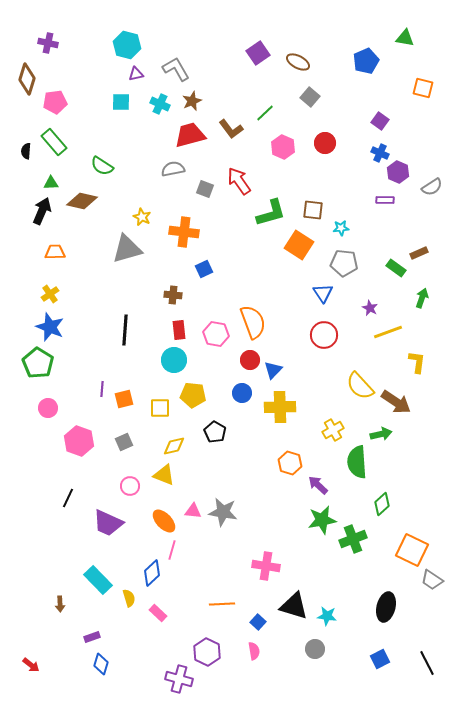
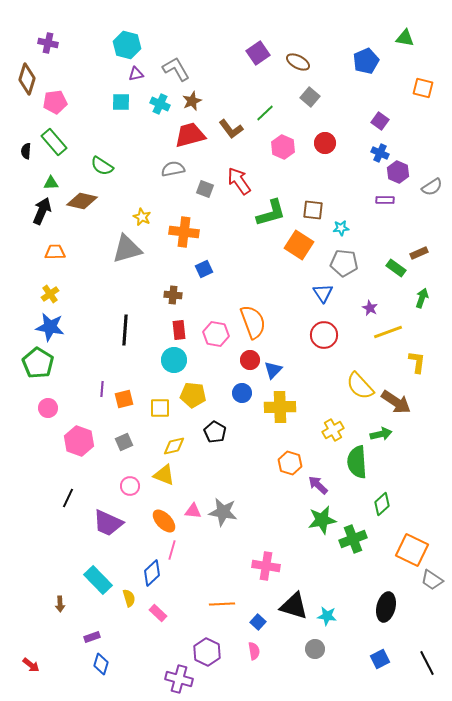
blue star at (50, 327): rotated 12 degrees counterclockwise
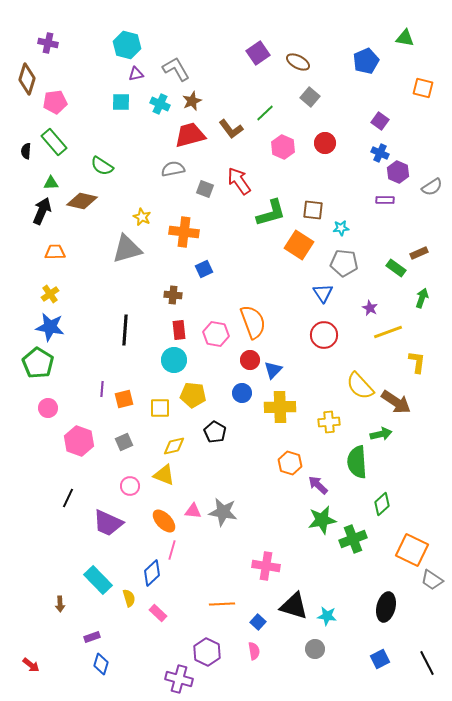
yellow cross at (333, 430): moved 4 px left, 8 px up; rotated 25 degrees clockwise
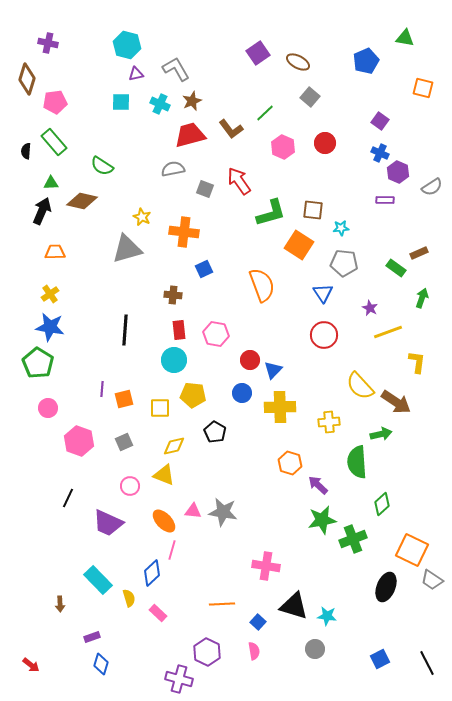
orange semicircle at (253, 322): moved 9 px right, 37 px up
black ellipse at (386, 607): moved 20 px up; rotated 8 degrees clockwise
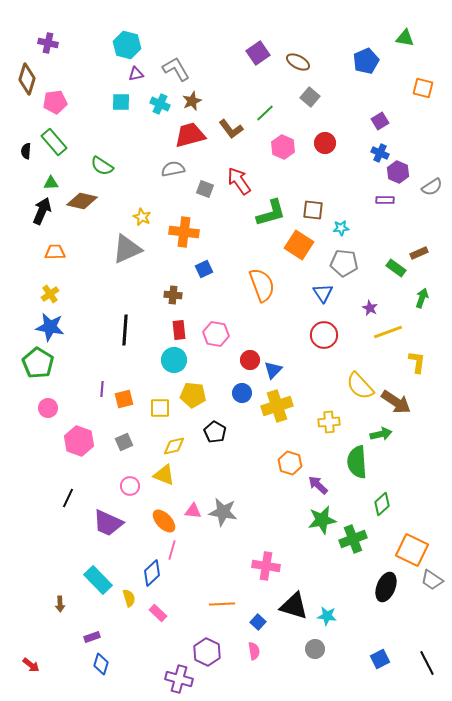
purple square at (380, 121): rotated 24 degrees clockwise
gray triangle at (127, 249): rotated 8 degrees counterclockwise
yellow cross at (280, 407): moved 3 px left, 1 px up; rotated 16 degrees counterclockwise
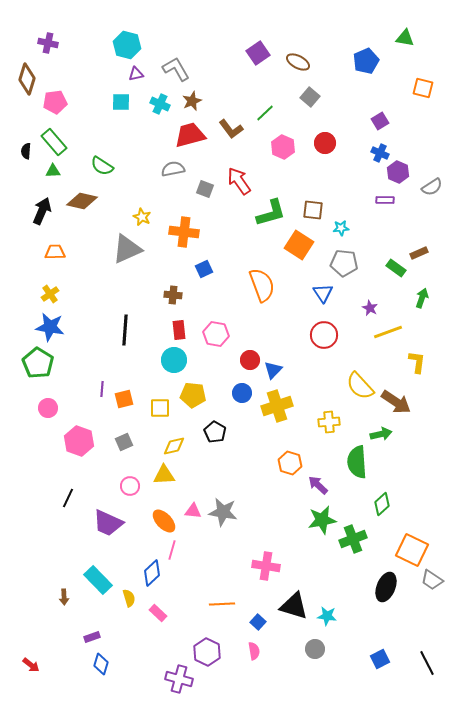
green triangle at (51, 183): moved 2 px right, 12 px up
yellow triangle at (164, 475): rotated 25 degrees counterclockwise
brown arrow at (60, 604): moved 4 px right, 7 px up
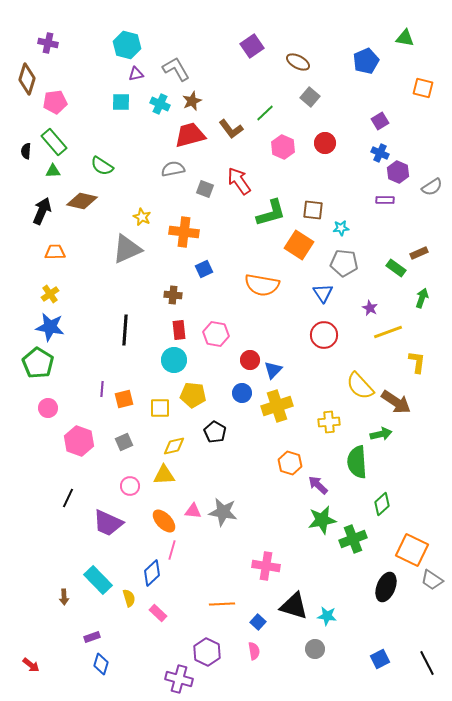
purple square at (258, 53): moved 6 px left, 7 px up
orange semicircle at (262, 285): rotated 120 degrees clockwise
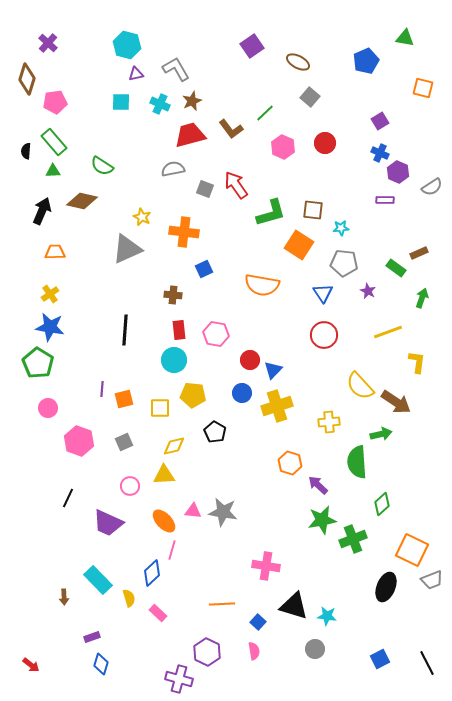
purple cross at (48, 43): rotated 30 degrees clockwise
red arrow at (239, 181): moved 3 px left, 4 px down
purple star at (370, 308): moved 2 px left, 17 px up
gray trapezoid at (432, 580): rotated 55 degrees counterclockwise
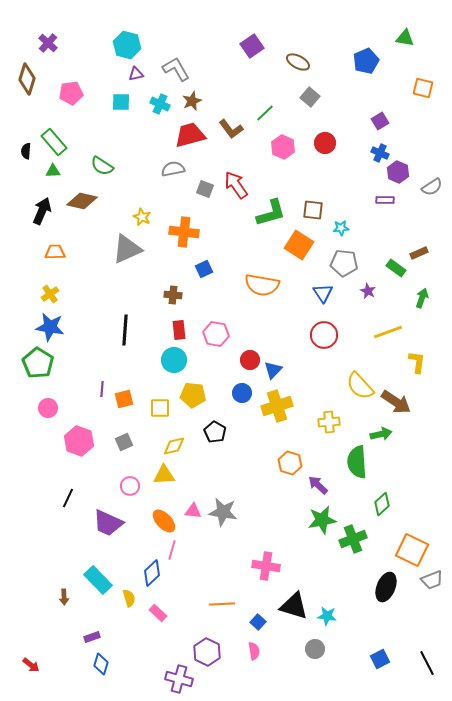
pink pentagon at (55, 102): moved 16 px right, 9 px up
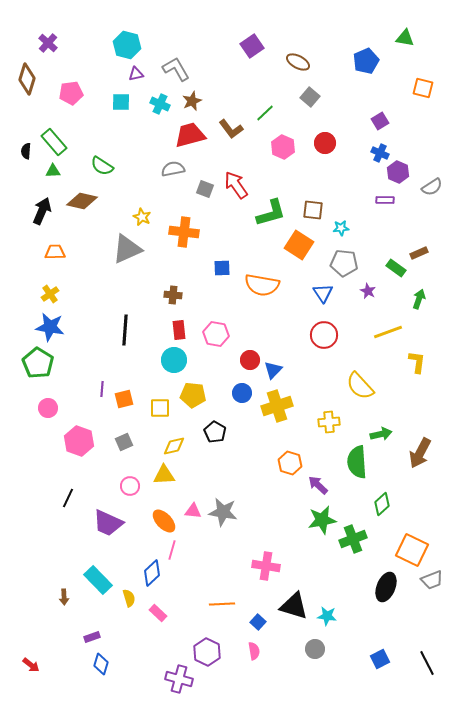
blue square at (204, 269): moved 18 px right, 1 px up; rotated 24 degrees clockwise
green arrow at (422, 298): moved 3 px left, 1 px down
brown arrow at (396, 402): moved 24 px right, 51 px down; rotated 84 degrees clockwise
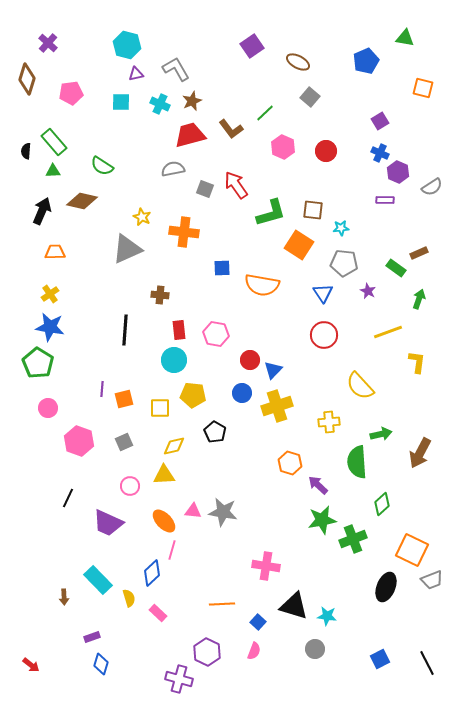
red circle at (325, 143): moved 1 px right, 8 px down
brown cross at (173, 295): moved 13 px left
pink semicircle at (254, 651): rotated 30 degrees clockwise
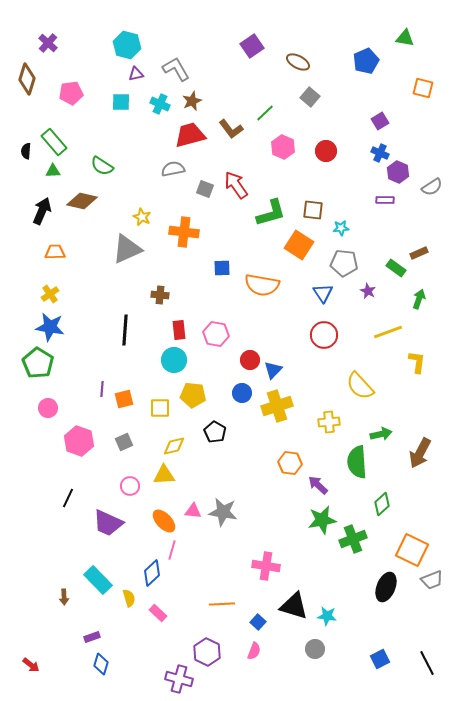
orange hexagon at (290, 463): rotated 10 degrees counterclockwise
